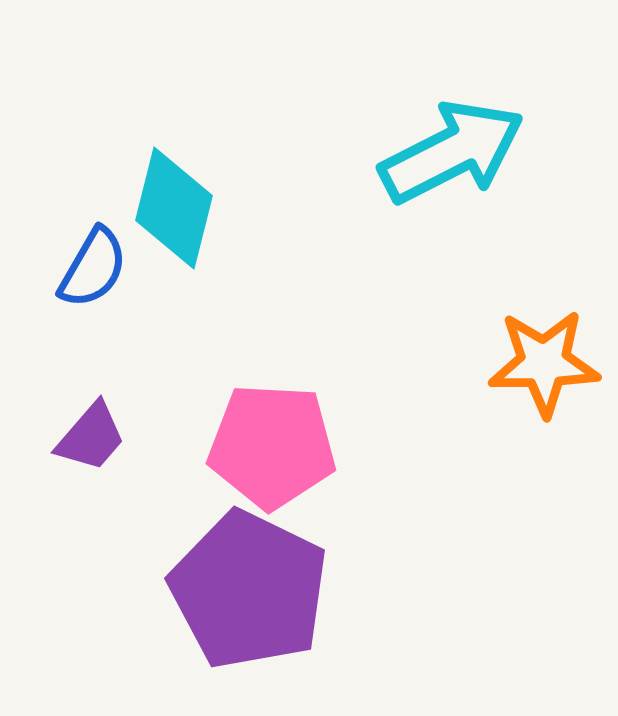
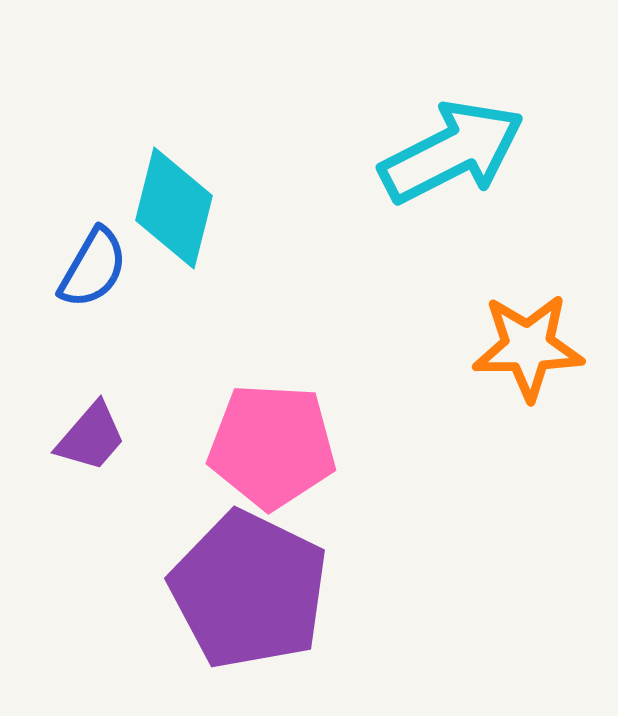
orange star: moved 16 px left, 16 px up
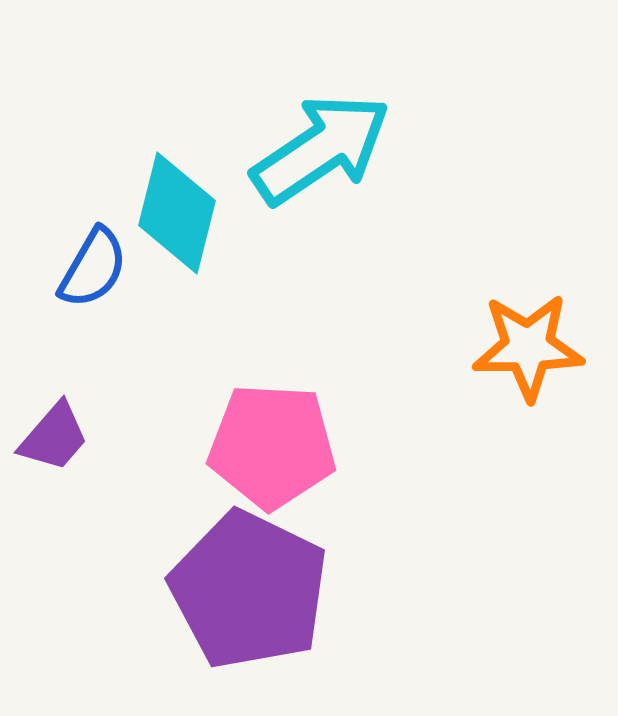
cyan arrow: moved 131 px left, 3 px up; rotated 7 degrees counterclockwise
cyan diamond: moved 3 px right, 5 px down
purple trapezoid: moved 37 px left
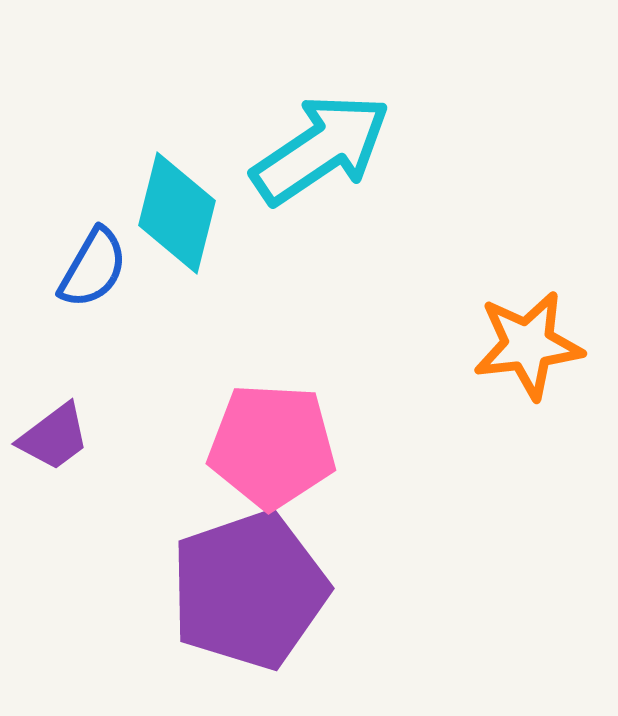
orange star: moved 2 px up; rotated 6 degrees counterclockwise
purple trapezoid: rotated 12 degrees clockwise
purple pentagon: rotated 27 degrees clockwise
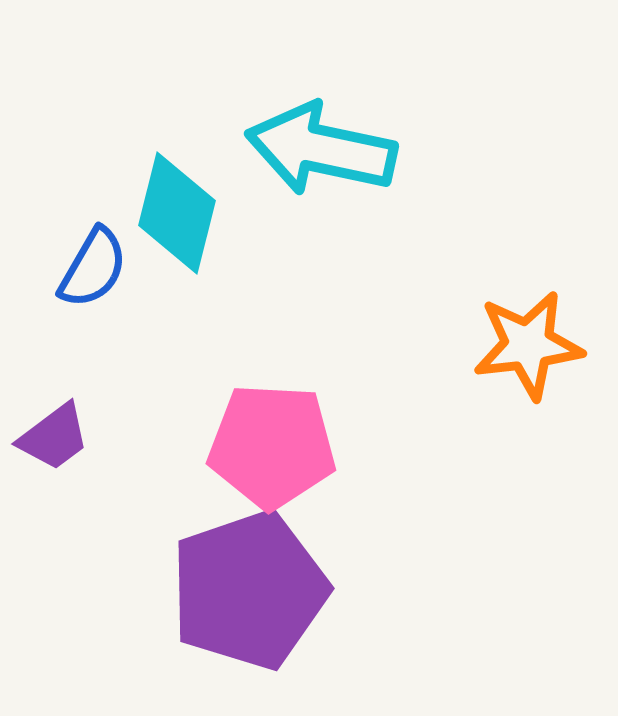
cyan arrow: rotated 134 degrees counterclockwise
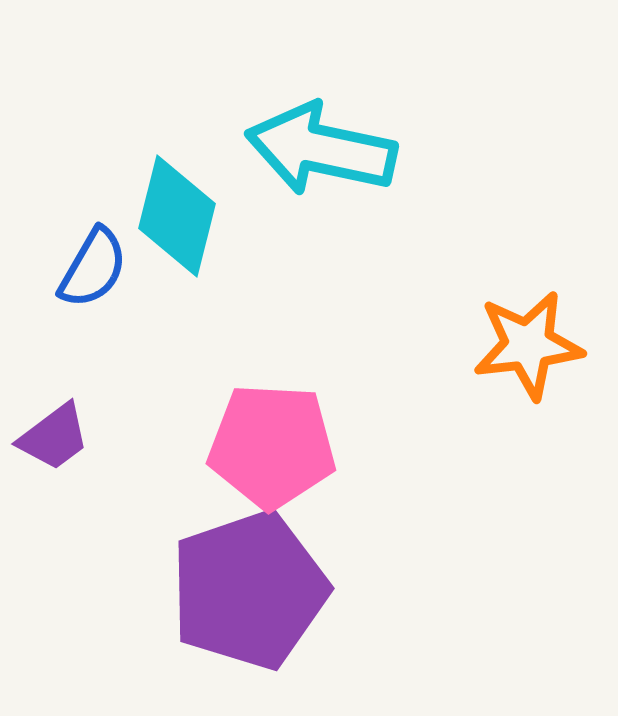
cyan diamond: moved 3 px down
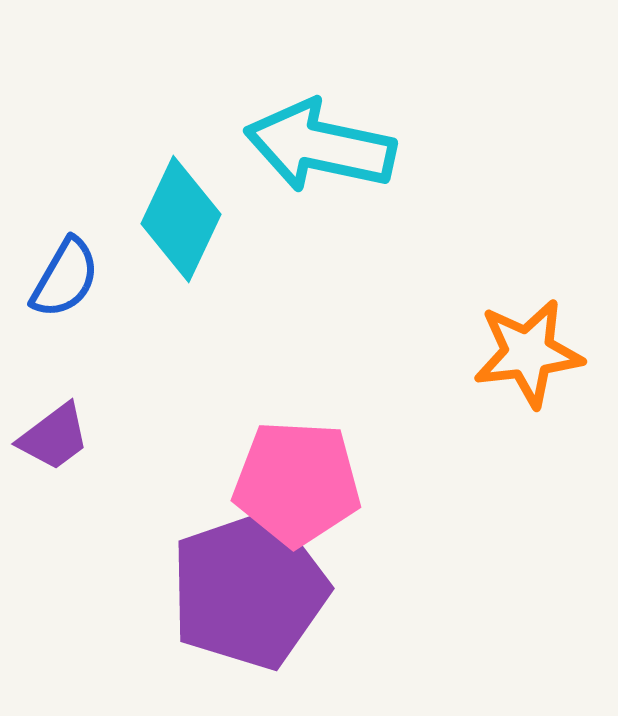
cyan arrow: moved 1 px left, 3 px up
cyan diamond: moved 4 px right, 3 px down; rotated 11 degrees clockwise
blue semicircle: moved 28 px left, 10 px down
orange star: moved 8 px down
pink pentagon: moved 25 px right, 37 px down
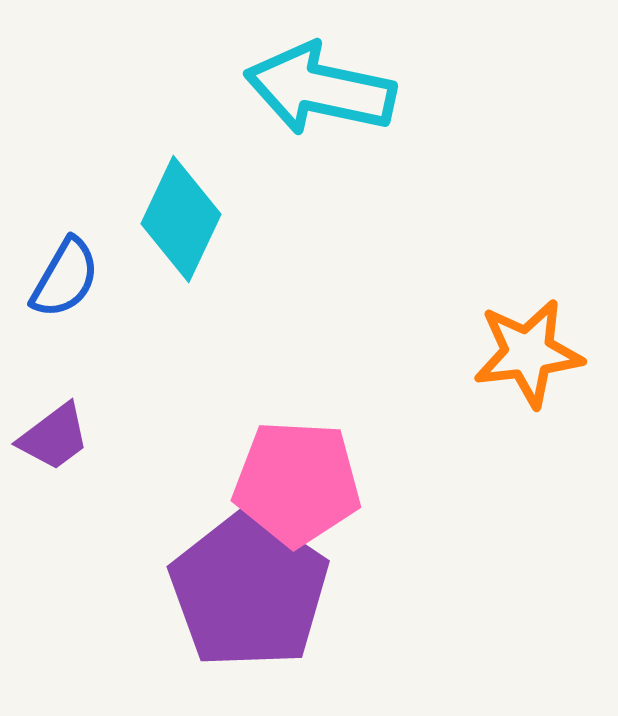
cyan arrow: moved 57 px up
purple pentagon: rotated 19 degrees counterclockwise
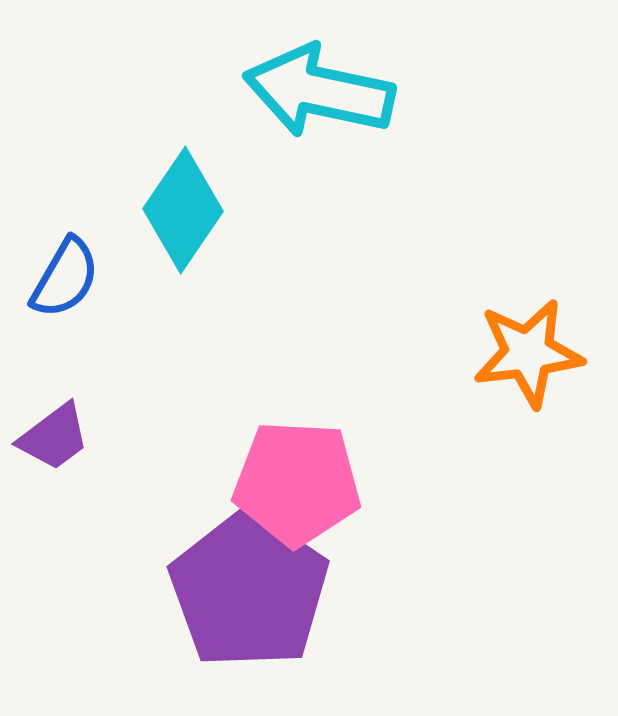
cyan arrow: moved 1 px left, 2 px down
cyan diamond: moved 2 px right, 9 px up; rotated 9 degrees clockwise
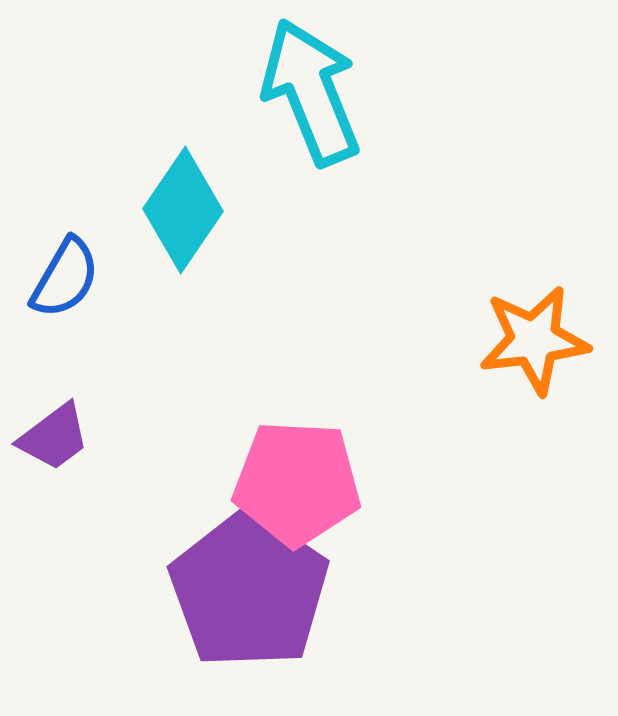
cyan arrow: moved 8 px left, 1 px down; rotated 56 degrees clockwise
orange star: moved 6 px right, 13 px up
